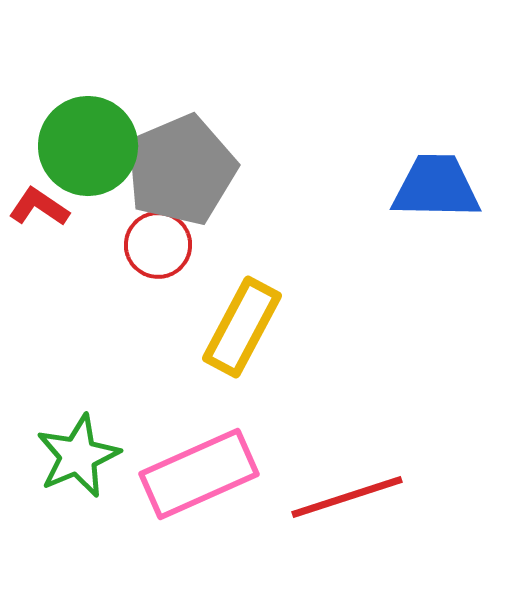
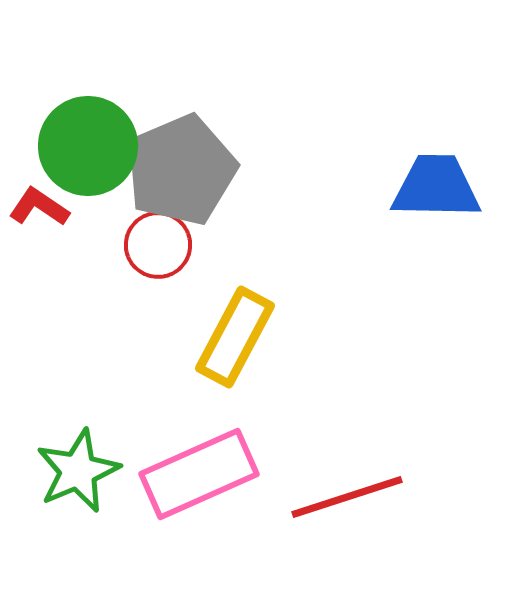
yellow rectangle: moved 7 px left, 10 px down
green star: moved 15 px down
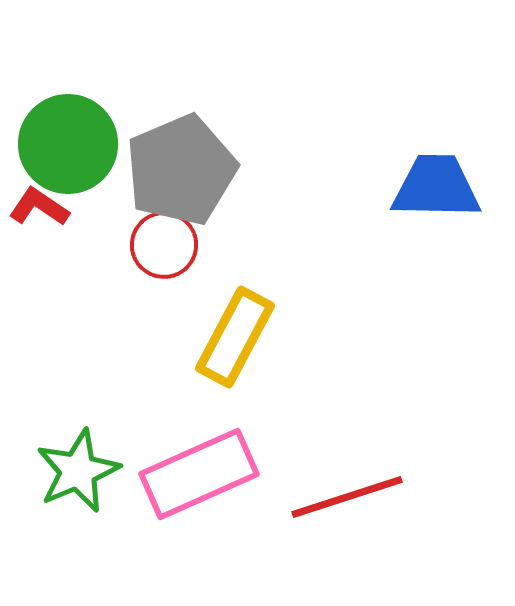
green circle: moved 20 px left, 2 px up
red circle: moved 6 px right
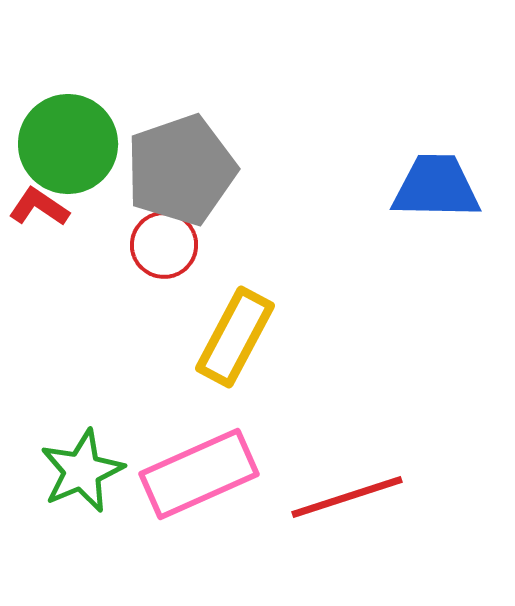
gray pentagon: rotated 4 degrees clockwise
green star: moved 4 px right
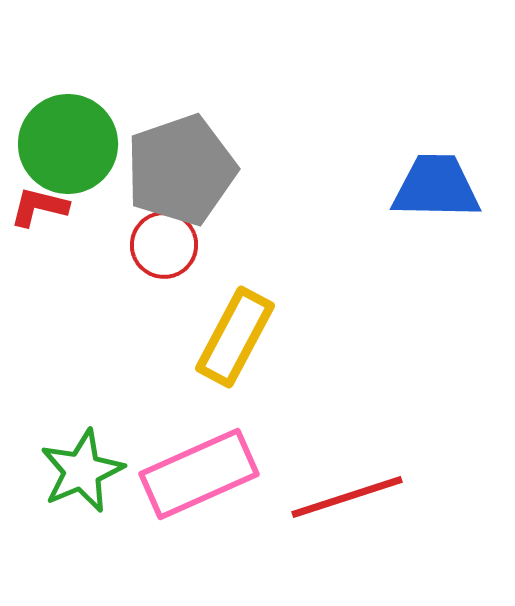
red L-shape: rotated 20 degrees counterclockwise
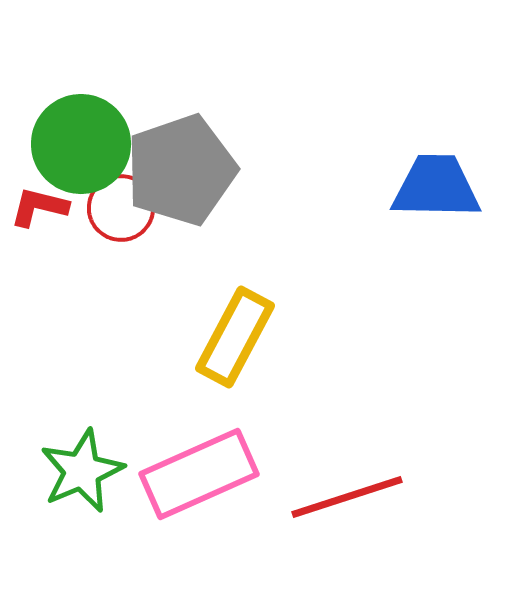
green circle: moved 13 px right
red circle: moved 43 px left, 37 px up
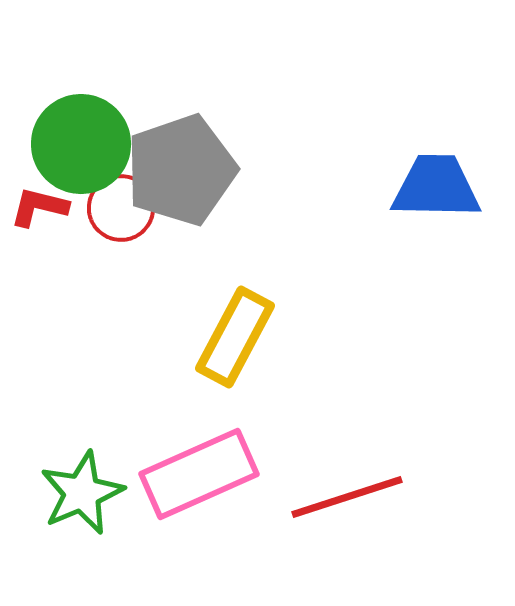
green star: moved 22 px down
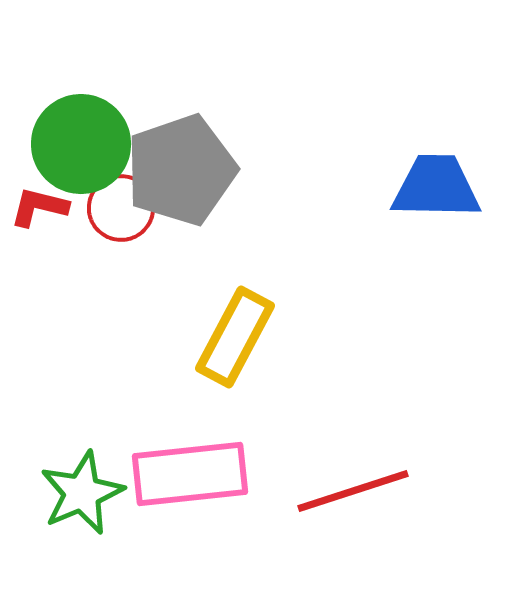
pink rectangle: moved 9 px left; rotated 18 degrees clockwise
red line: moved 6 px right, 6 px up
